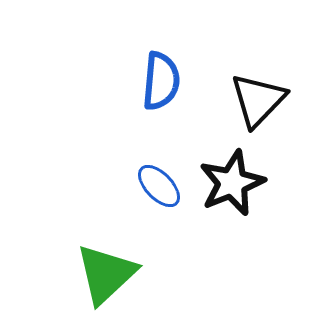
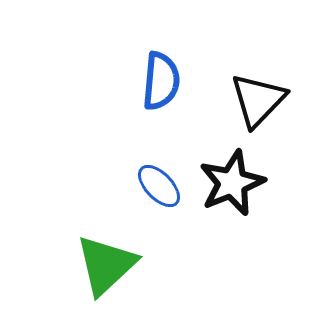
green triangle: moved 9 px up
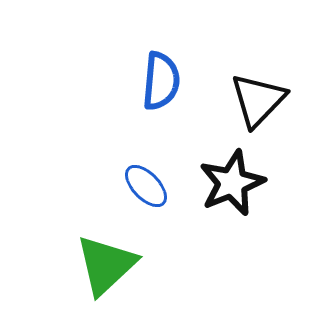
blue ellipse: moved 13 px left
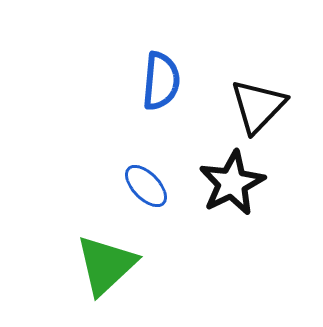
black triangle: moved 6 px down
black star: rotated 4 degrees counterclockwise
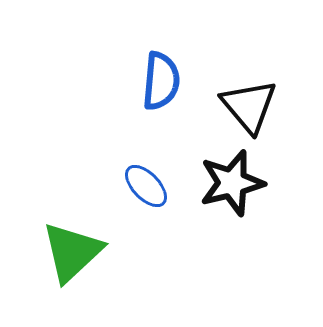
black triangle: moved 9 px left; rotated 24 degrees counterclockwise
black star: rotated 12 degrees clockwise
green triangle: moved 34 px left, 13 px up
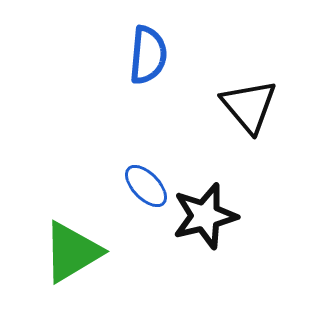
blue semicircle: moved 13 px left, 26 px up
black star: moved 27 px left, 33 px down
green triangle: rotated 12 degrees clockwise
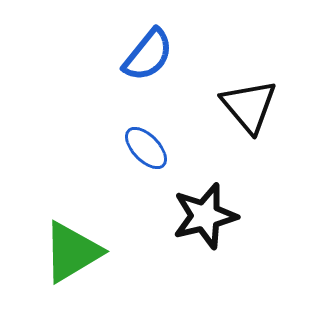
blue semicircle: rotated 34 degrees clockwise
blue ellipse: moved 38 px up
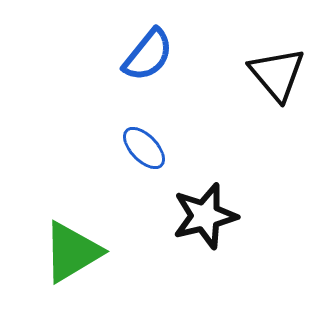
black triangle: moved 28 px right, 32 px up
blue ellipse: moved 2 px left
